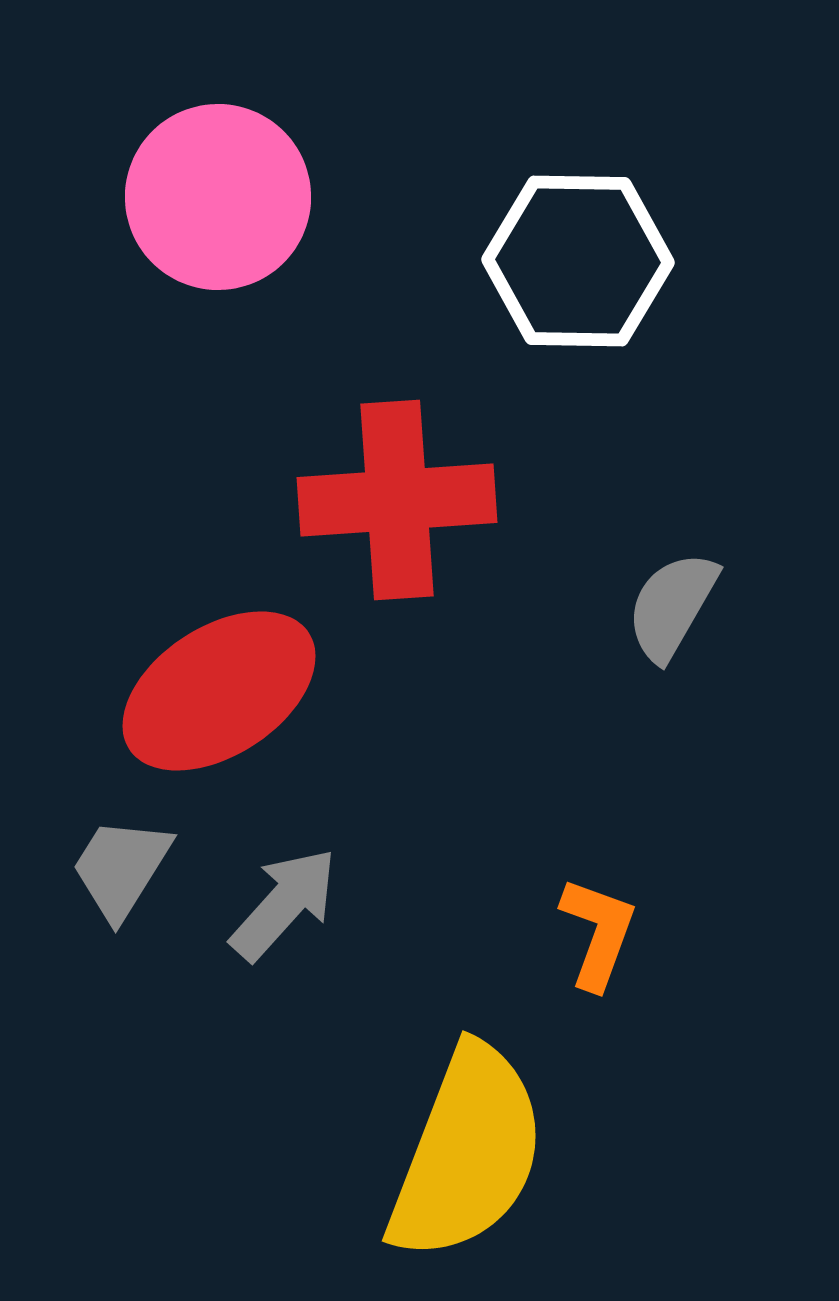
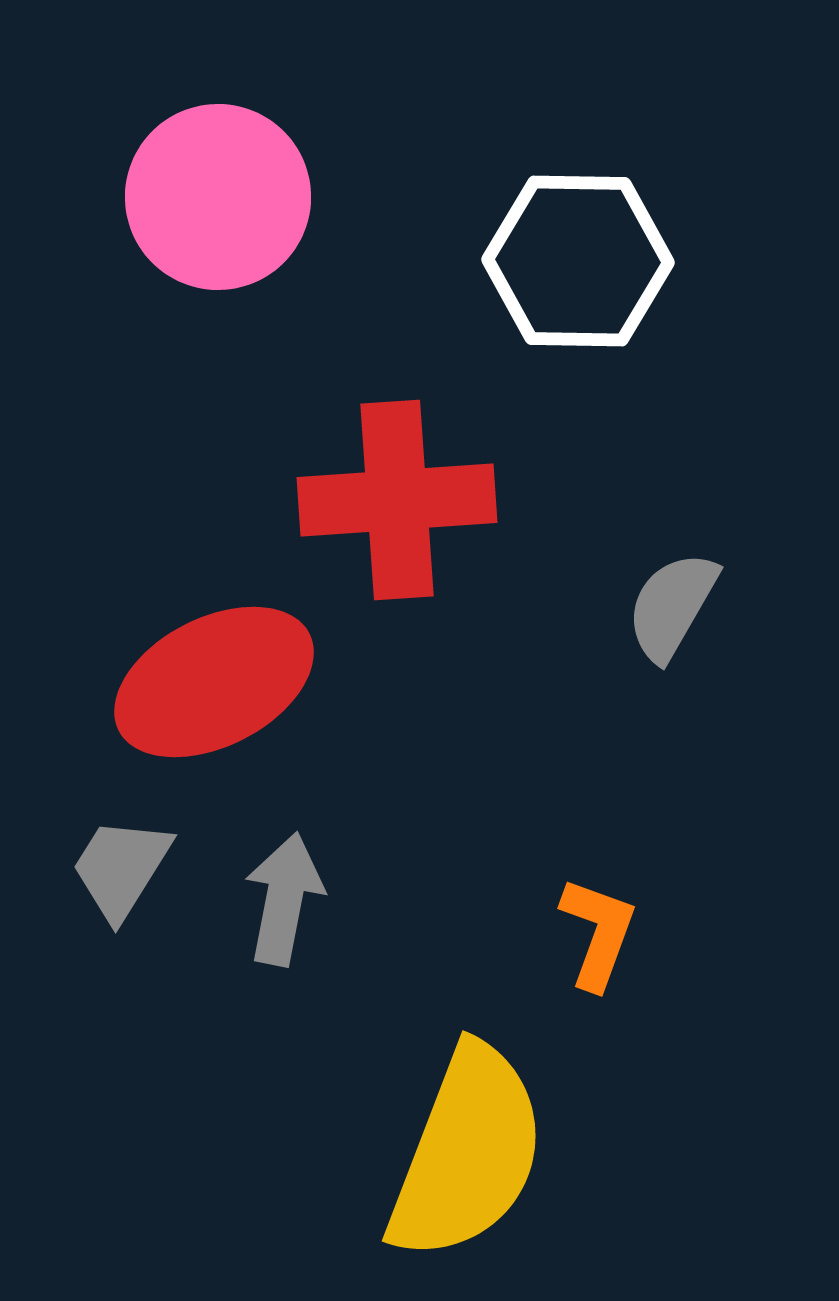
red ellipse: moved 5 px left, 9 px up; rotated 6 degrees clockwise
gray arrow: moved 5 px up; rotated 31 degrees counterclockwise
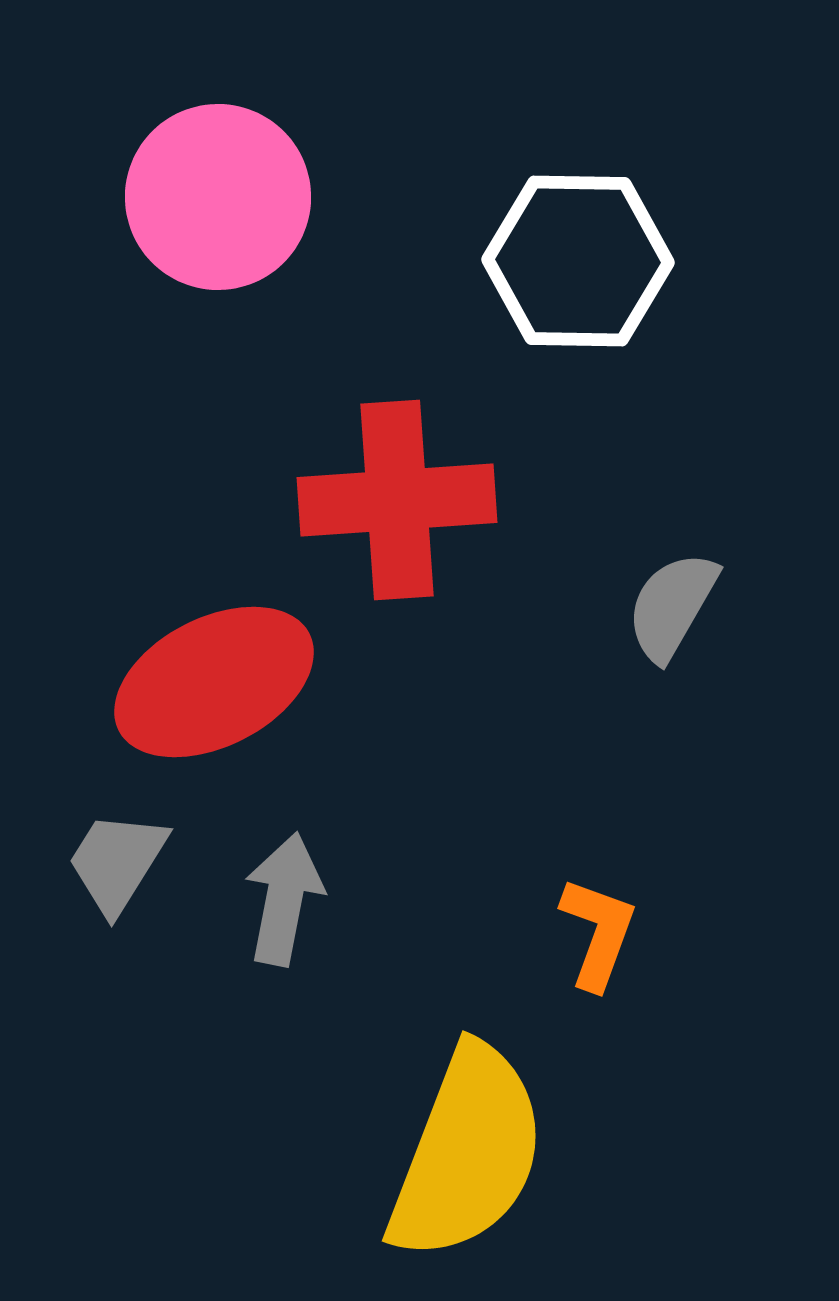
gray trapezoid: moved 4 px left, 6 px up
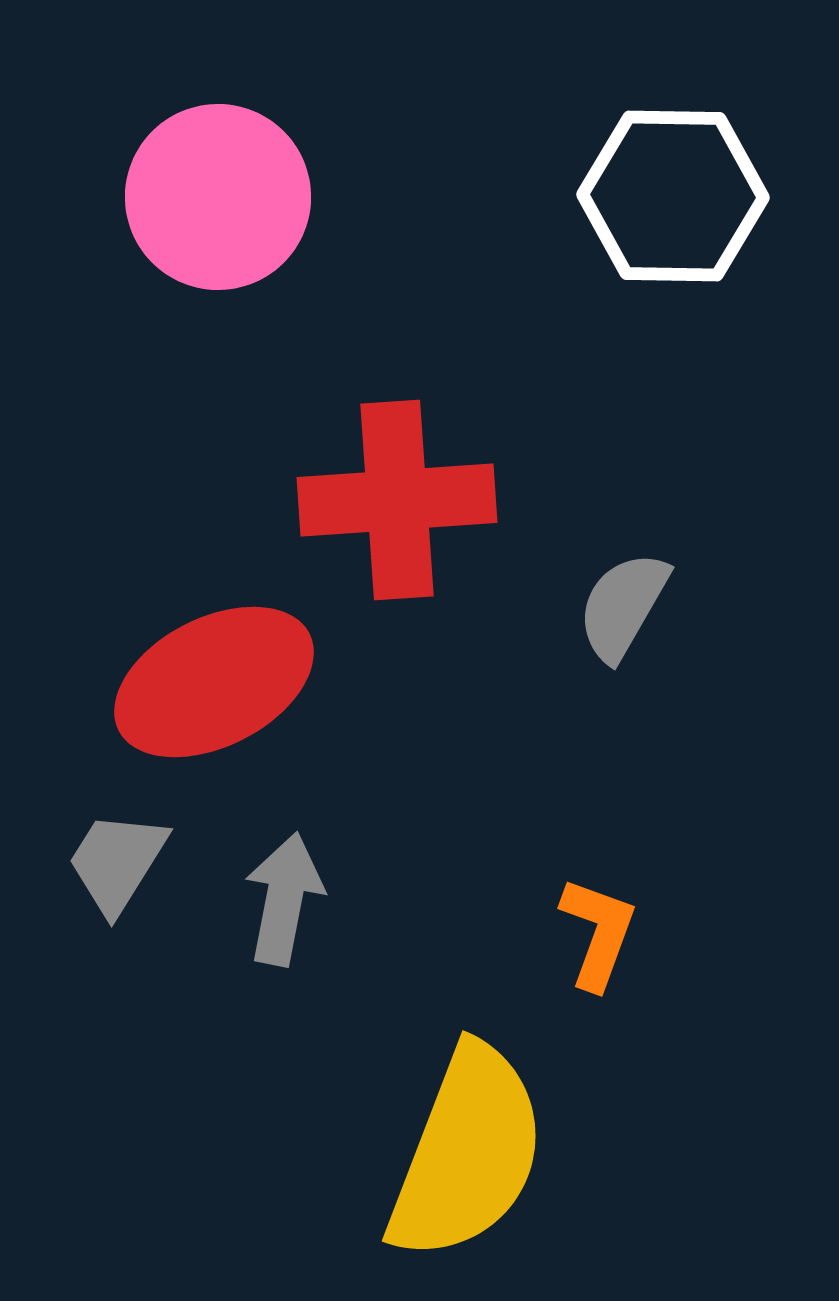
white hexagon: moved 95 px right, 65 px up
gray semicircle: moved 49 px left
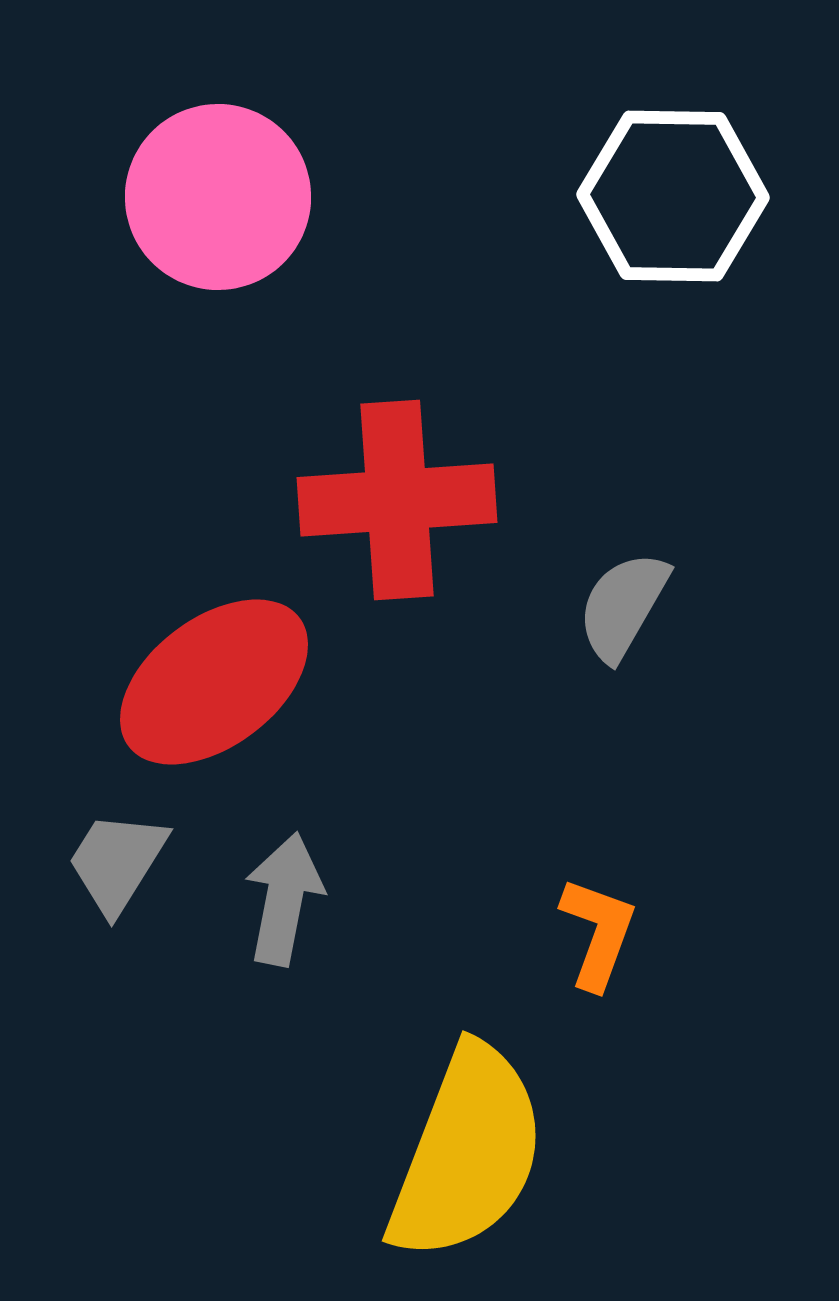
red ellipse: rotated 10 degrees counterclockwise
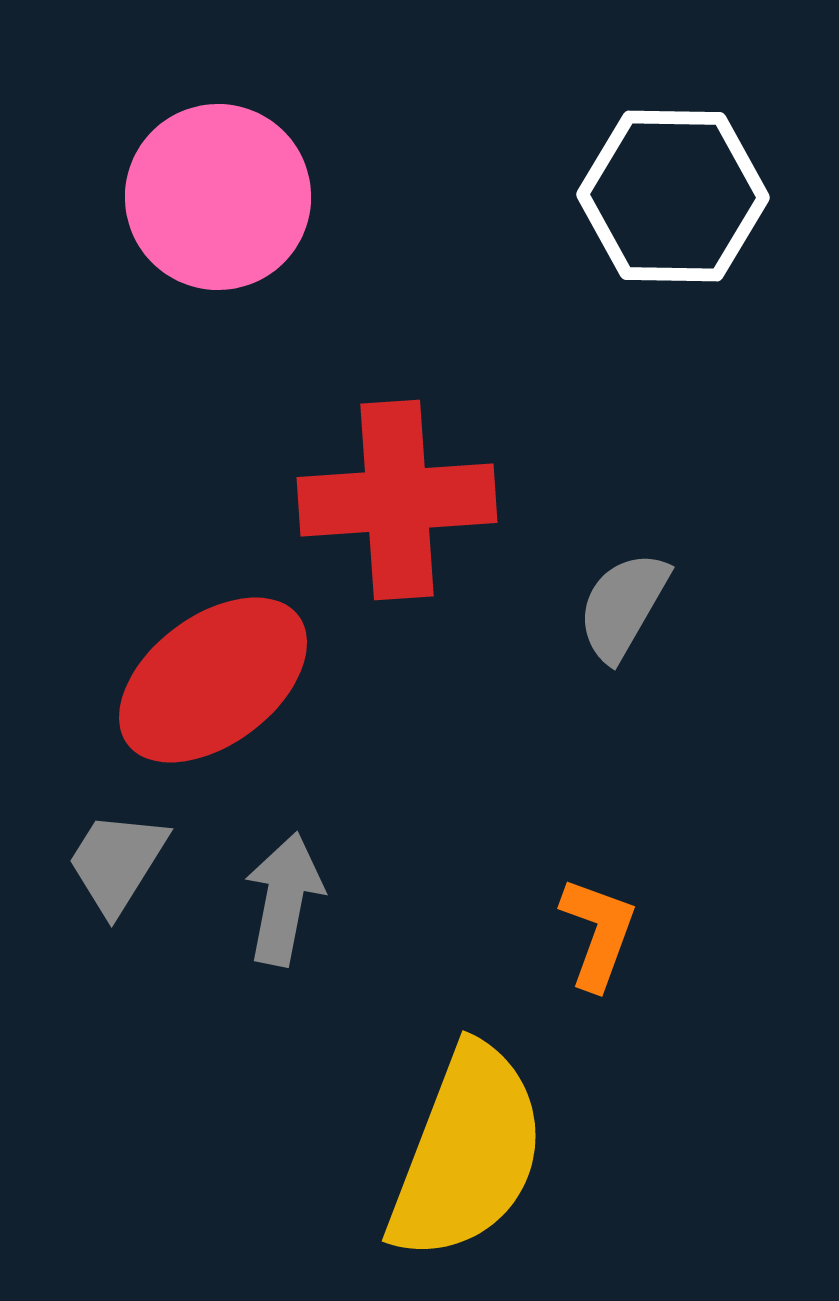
red ellipse: moved 1 px left, 2 px up
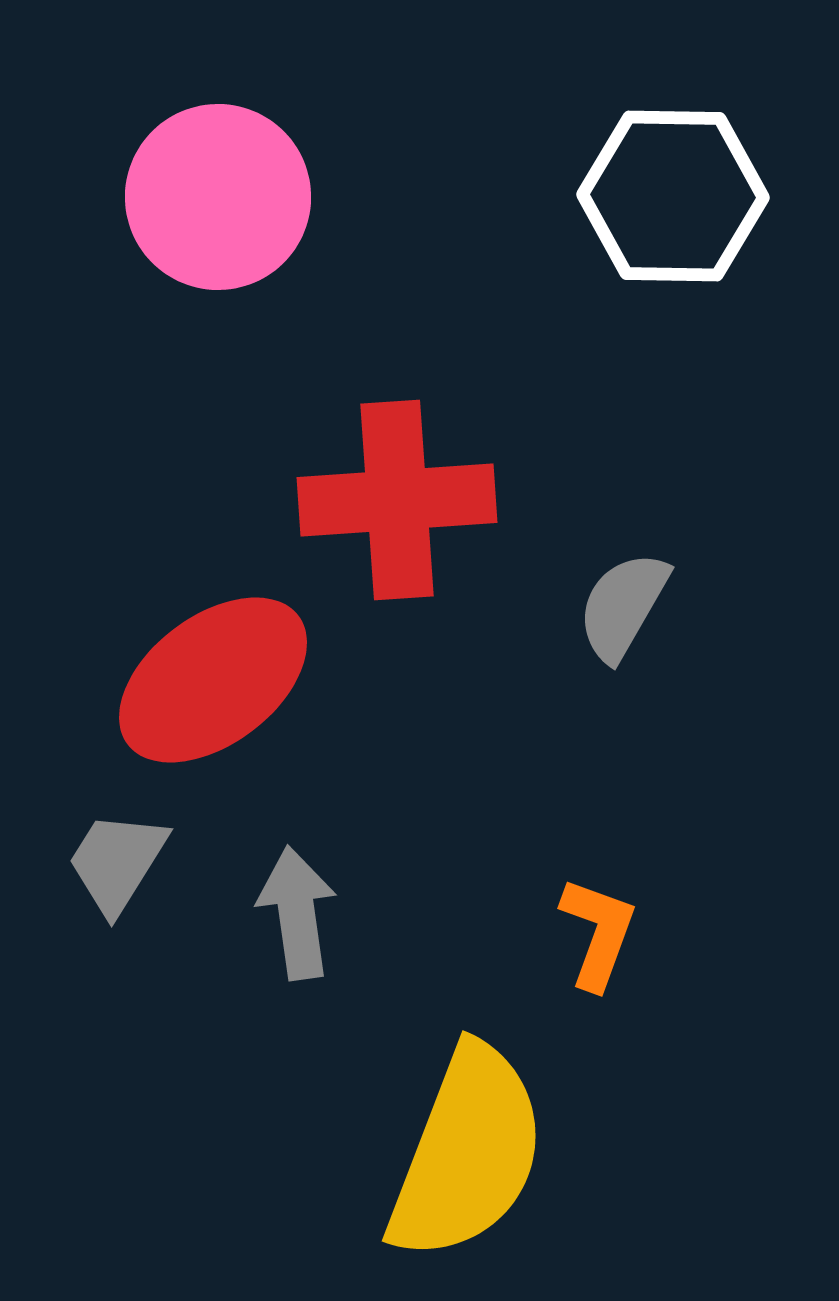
gray arrow: moved 13 px right, 14 px down; rotated 19 degrees counterclockwise
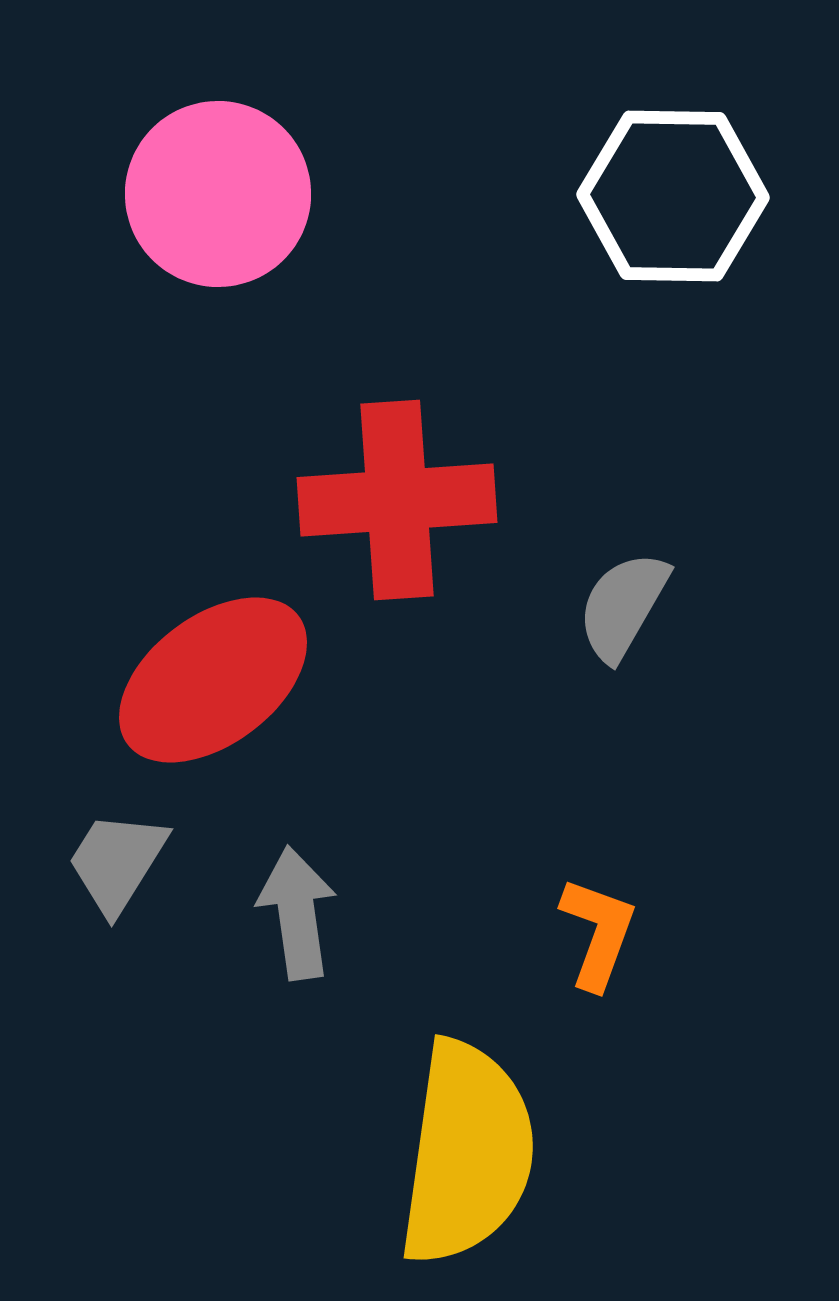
pink circle: moved 3 px up
yellow semicircle: rotated 13 degrees counterclockwise
